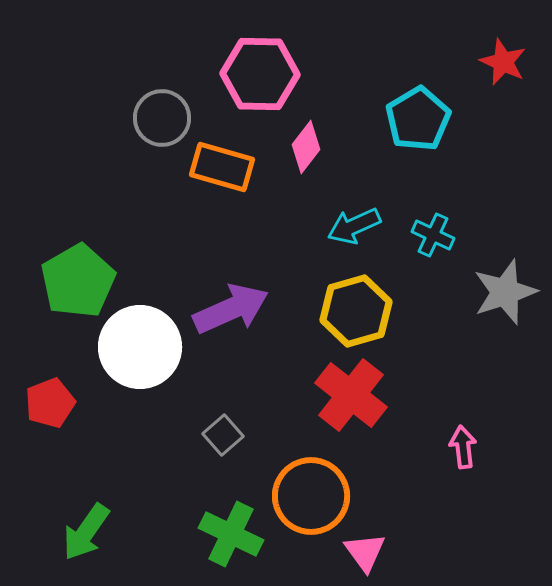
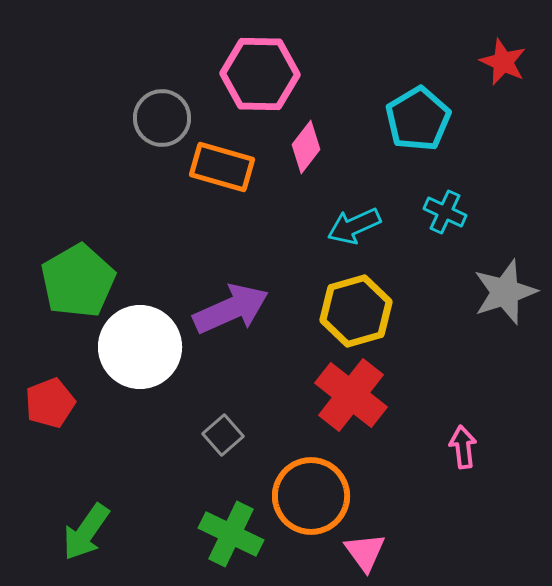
cyan cross: moved 12 px right, 23 px up
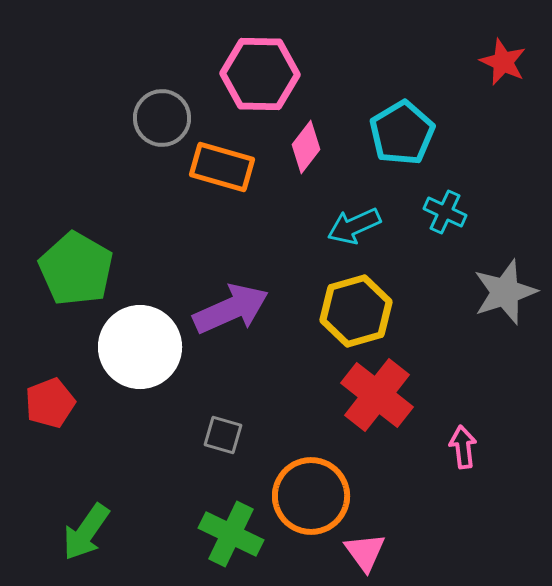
cyan pentagon: moved 16 px left, 14 px down
green pentagon: moved 2 px left, 12 px up; rotated 12 degrees counterclockwise
red cross: moved 26 px right
gray square: rotated 33 degrees counterclockwise
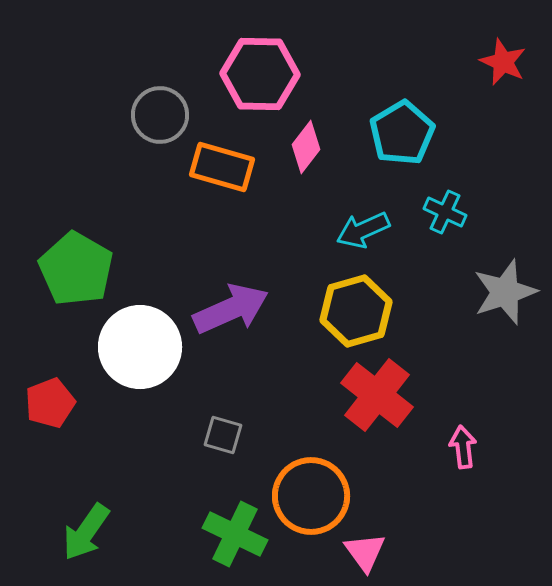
gray circle: moved 2 px left, 3 px up
cyan arrow: moved 9 px right, 4 px down
green cross: moved 4 px right
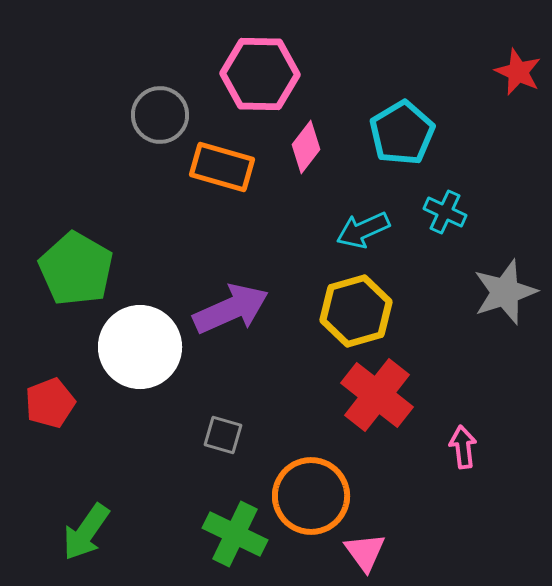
red star: moved 15 px right, 10 px down
